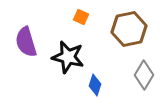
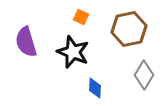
black star: moved 5 px right, 5 px up; rotated 8 degrees clockwise
blue diamond: moved 3 px down; rotated 15 degrees counterclockwise
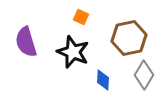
brown hexagon: moved 9 px down
blue diamond: moved 8 px right, 8 px up
